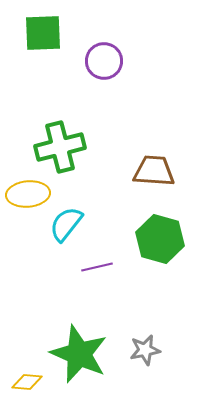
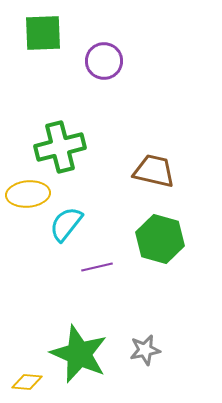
brown trapezoid: rotated 9 degrees clockwise
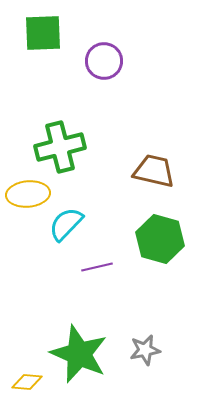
cyan semicircle: rotated 6 degrees clockwise
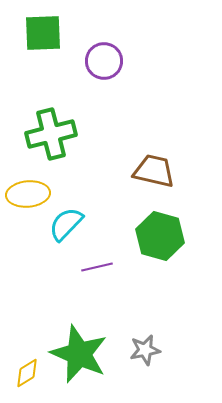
green cross: moved 9 px left, 13 px up
green hexagon: moved 3 px up
yellow diamond: moved 9 px up; rotated 36 degrees counterclockwise
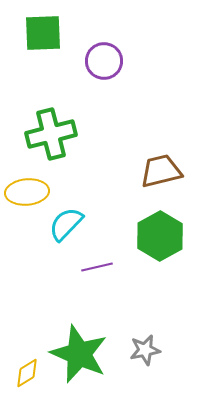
brown trapezoid: moved 7 px right; rotated 27 degrees counterclockwise
yellow ellipse: moved 1 px left, 2 px up
green hexagon: rotated 15 degrees clockwise
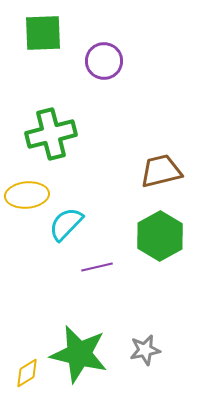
yellow ellipse: moved 3 px down
green star: rotated 10 degrees counterclockwise
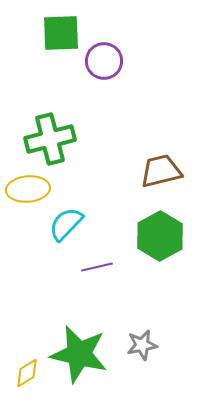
green square: moved 18 px right
green cross: moved 1 px left, 5 px down
yellow ellipse: moved 1 px right, 6 px up
gray star: moved 3 px left, 5 px up
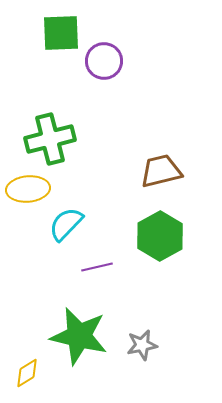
green star: moved 18 px up
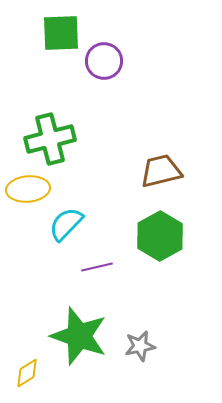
green star: rotated 6 degrees clockwise
gray star: moved 2 px left, 1 px down
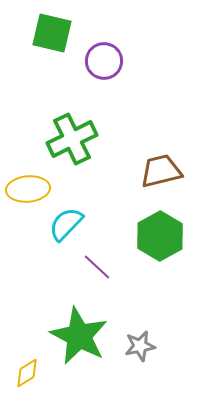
green square: moved 9 px left; rotated 15 degrees clockwise
green cross: moved 22 px right; rotated 12 degrees counterclockwise
purple line: rotated 56 degrees clockwise
green star: rotated 8 degrees clockwise
